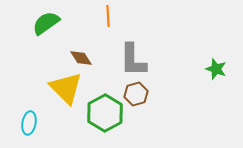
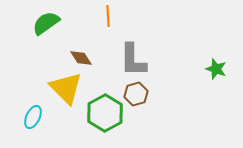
cyan ellipse: moved 4 px right, 6 px up; rotated 15 degrees clockwise
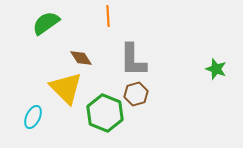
green hexagon: rotated 9 degrees counterclockwise
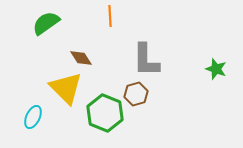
orange line: moved 2 px right
gray L-shape: moved 13 px right
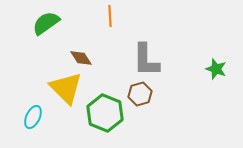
brown hexagon: moved 4 px right
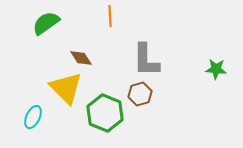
green star: rotated 15 degrees counterclockwise
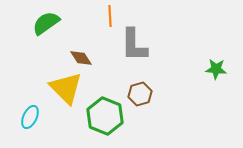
gray L-shape: moved 12 px left, 15 px up
green hexagon: moved 3 px down
cyan ellipse: moved 3 px left
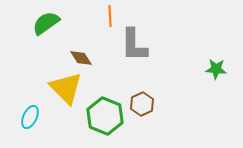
brown hexagon: moved 2 px right, 10 px down; rotated 10 degrees counterclockwise
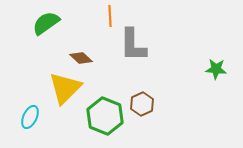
gray L-shape: moved 1 px left
brown diamond: rotated 15 degrees counterclockwise
yellow triangle: moved 1 px left; rotated 30 degrees clockwise
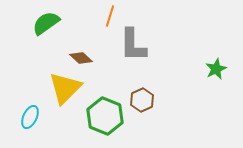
orange line: rotated 20 degrees clockwise
green star: rotated 30 degrees counterclockwise
brown hexagon: moved 4 px up
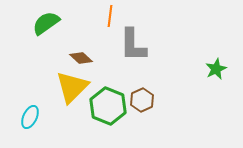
orange line: rotated 10 degrees counterclockwise
yellow triangle: moved 7 px right, 1 px up
green hexagon: moved 3 px right, 10 px up
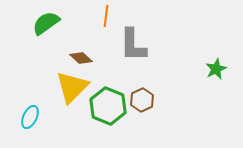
orange line: moved 4 px left
